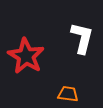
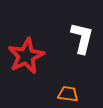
red star: rotated 15 degrees clockwise
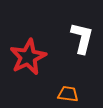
red star: moved 2 px right, 1 px down
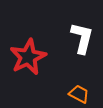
orange trapezoid: moved 11 px right; rotated 20 degrees clockwise
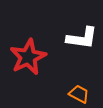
white L-shape: rotated 84 degrees clockwise
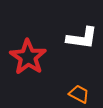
red star: rotated 12 degrees counterclockwise
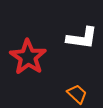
orange trapezoid: moved 2 px left; rotated 15 degrees clockwise
